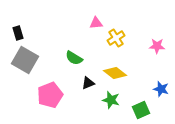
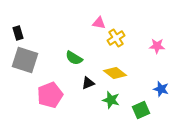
pink triangle: moved 3 px right; rotated 16 degrees clockwise
gray square: rotated 12 degrees counterclockwise
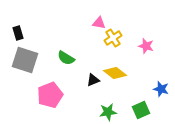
yellow cross: moved 3 px left
pink star: moved 11 px left; rotated 14 degrees clockwise
green semicircle: moved 8 px left
black triangle: moved 5 px right, 3 px up
green star: moved 3 px left, 12 px down; rotated 24 degrees counterclockwise
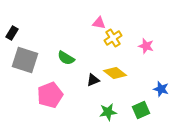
black rectangle: moved 6 px left; rotated 48 degrees clockwise
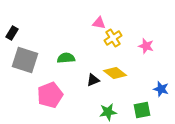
green semicircle: rotated 144 degrees clockwise
green square: moved 1 px right; rotated 12 degrees clockwise
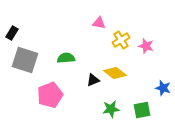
yellow cross: moved 8 px right, 2 px down
blue star: moved 2 px right, 1 px up
green star: moved 3 px right, 3 px up
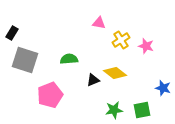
green semicircle: moved 3 px right, 1 px down
green star: moved 3 px right, 1 px down
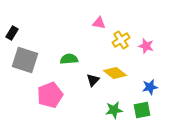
black triangle: rotated 24 degrees counterclockwise
blue star: moved 13 px left, 1 px up; rotated 28 degrees counterclockwise
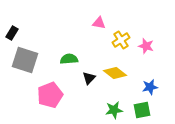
black triangle: moved 4 px left, 2 px up
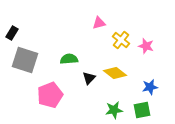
pink triangle: rotated 24 degrees counterclockwise
yellow cross: rotated 18 degrees counterclockwise
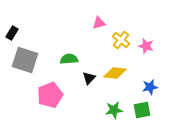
yellow diamond: rotated 30 degrees counterclockwise
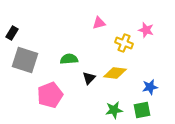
yellow cross: moved 3 px right, 3 px down; rotated 18 degrees counterclockwise
pink star: moved 16 px up
